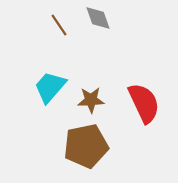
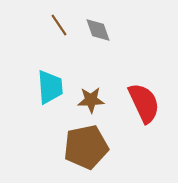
gray diamond: moved 12 px down
cyan trapezoid: rotated 135 degrees clockwise
brown pentagon: moved 1 px down
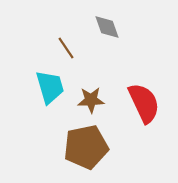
brown line: moved 7 px right, 23 px down
gray diamond: moved 9 px right, 3 px up
cyan trapezoid: rotated 12 degrees counterclockwise
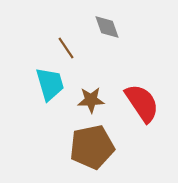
cyan trapezoid: moved 3 px up
red semicircle: moved 2 px left; rotated 9 degrees counterclockwise
brown pentagon: moved 6 px right
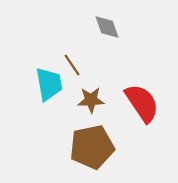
brown line: moved 6 px right, 17 px down
cyan trapezoid: moved 1 px left; rotated 6 degrees clockwise
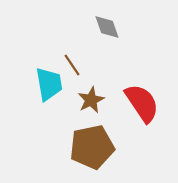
brown star: rotated 24 degrees counterclockwise
